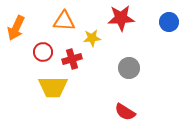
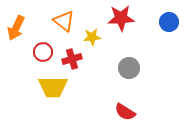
orange triangle: rotated 35 degrees clockwise
yellow star: moved 1 px up
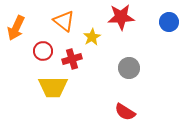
red star: moved 1 px up
yellow star: rotated 24 degrees counterclockwise
red circle: moved 1 px up
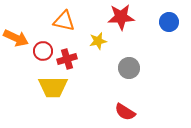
orange triangle: rotated 25 degrees counterclockwise
orange arrow: moved 10 px down; rotated 90 degrees counterclockwise
yellow star: moved 6 px right, 4 px down; rotated 18 degrees clockwise
red cross: moved 5 px left
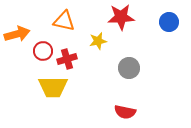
orange arrow: moved 1 px right, 4 px up; rotated 40 degrees counterclockwise
red semicircle: rotated 20 degrees counterclockwise
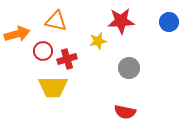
red star: moved 4 px down
orange triangle: moved 8 px left
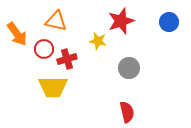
red star: rotated 16 degrees counterclockwise
orange arrow: rotated 70 degrees clockwise
yellow star: rotated 24 degrees clockwise
red circle: moved 1 px right, 2 px up
red semicircle: moved 2 px right; rotated 115 degrees counterclockwise
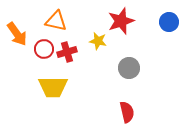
red cross: moved 7 px up
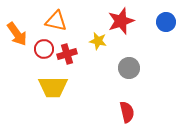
blue circle: moved 3 px left
red cross: moved 2 px down
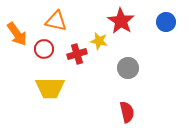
red star: rotated 20 degrees counterclockwise
yellow star: moved 1 px right
red cross: moved 10 px right
gray circle: moved 1 px left
yellow trapezoid: moved 3 px left, 1 px down
